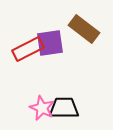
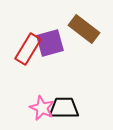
purple square: rotated 8 degrees counterclockwise
red rectangle: rotated 32 degrees counterclockwise
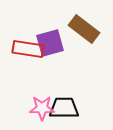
red rectangle: rotated 68 degrees clockwise
pink star: rotated 25 degrees counterclockwise
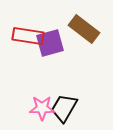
red rectangle: moved 13 px up
black trapezoid: rotated 60 degrees counterclockwise
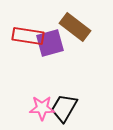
brown rectangle: moved 9 px left, 2 px up
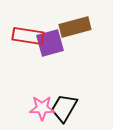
brown rectangle: rotated 52 degrees counterclockwise
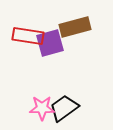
black trapezoid: rotated 24 degrees clockwise
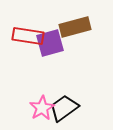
pink star: rotated 30 degrees counterclockwise
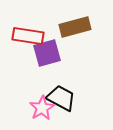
purple square: moved 3 px left, 10 px down
black trapezoid: moved 3 px left, 10 px up; rotated 64 degrees clockwise
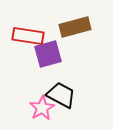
purple square: moved 1 px right, 1 px down
black trapezoid: moved 3 px up
